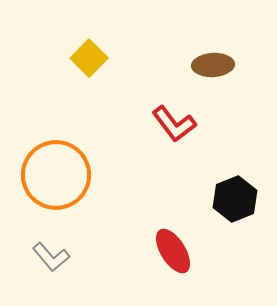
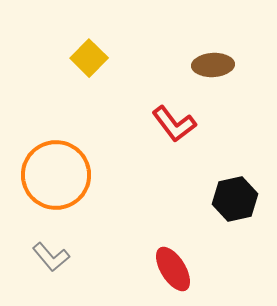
black hexagon: rotated 9 degrees clockwise
red ellipse: moved 18 px down
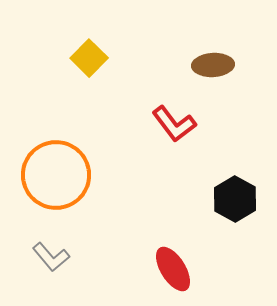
black hexagon: rotated 18 degrees counterclockwise
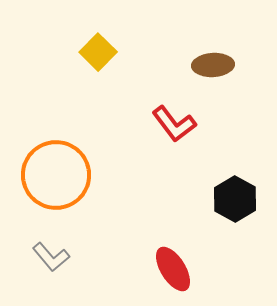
yellow square: moved 9 px right, 6 px up
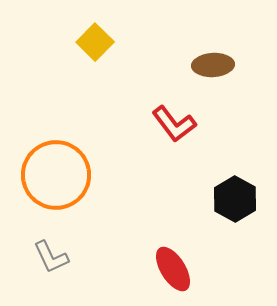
yellow square: moved 3 px left, 10 px up
gray L-shape: rotated 15 degrees clockwise
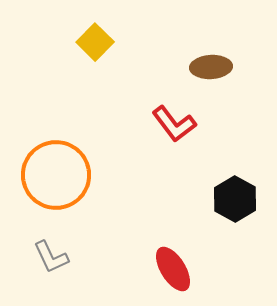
brown ellipse: moved 2 px left, 2 px down
